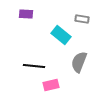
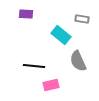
gray semicircle: moved 1 px left, 1 px up; rotated 45 degrees counterclockwise
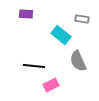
pink rectangle: rotated 14 degrees counterclockwise
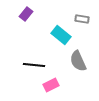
purple rectangle: rotated 56 degrees counterclockwise
black line: moved 1 px up
